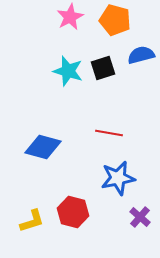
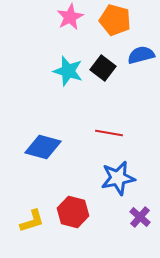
black square: rotated 35 degrees counterclockwise
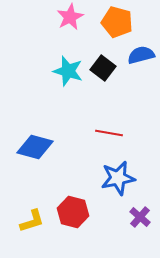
orange pentagon: moved 2 px right, 2 px down
blue diamond: moved 8 px left
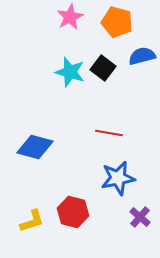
blue semicircle: moved 1 px right, 1 px down
cyan star: moved 2 px right, 1 px down
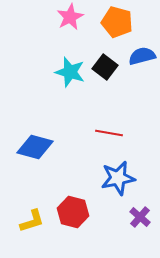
black square: moved 2 px right, 1 px up
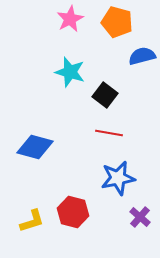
pink star: moved 2 px down
black square: moved 28 px down
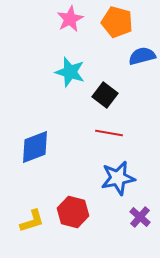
blue diamond: rotated 36 degrees counterclockwise
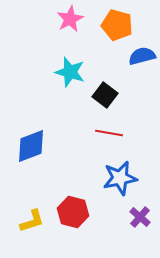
orange pentagon: moved 3 px down
blue diamond: moved 4 px left, 1 px up
blue star: moved 2 px right
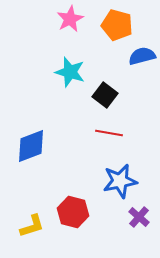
blue star: moved 3 px down
purple cross: moved 1 px left
yellow L-shape: moved 5 px down
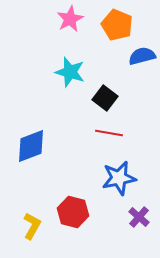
orange pentagon: rotated 8 degrees clockwise
black square: moved 3 px down
blue star: moved 1 px left, 3 px up
yellow L-shape: rotated 44 degrees counterclockwise
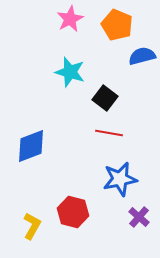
blue star: moved 1 px right, 1 px down
